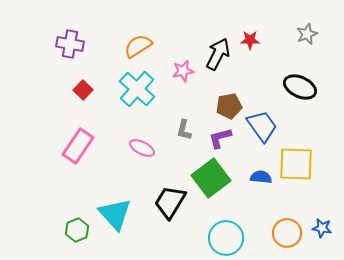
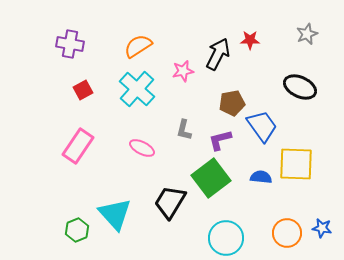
red square: rotated 18 degrees clockwise
brown pentagon: moved 3 px right, 3 px up
purple L-shape: moved 2 px down
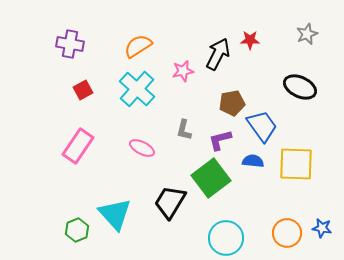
blue semicircle: moved 8 px left, 16 px up
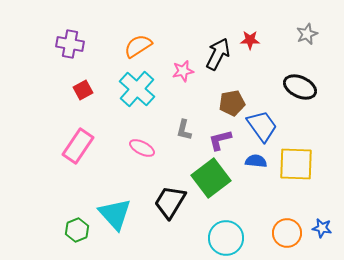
blue semicircle: moved 3 px right
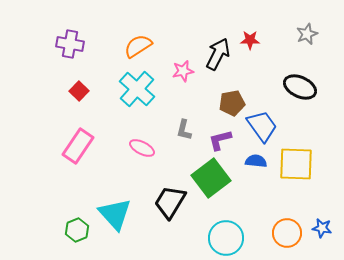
red square: moved 4 px left, 1 px down; rotated 18 degrees counterclockwise
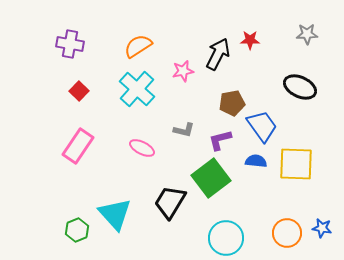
gray star: rotated 20 degrees clockwise
gray L-shape: rotated 90 degrees counterclockwise
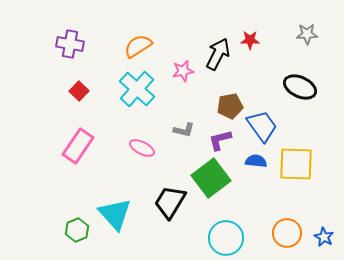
brown pentagon: moved 2 px left, 3 px down
blue star: moved 2 px right, 9 px down; rotated 18 degrees clockwise
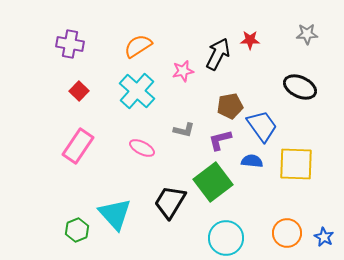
cyan cross: moved 2 px down
blue semicircle: moved 4 px left
green square: moved 2 px right, 4 px down
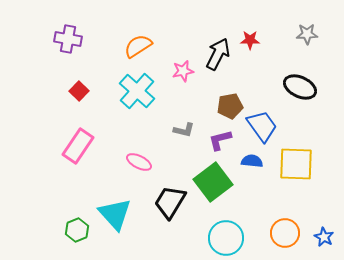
purple cross: moved 2 px left, 5 px up
pink ellipse: moved 3 px left, 14 px down
orange circle: moved 2 px left
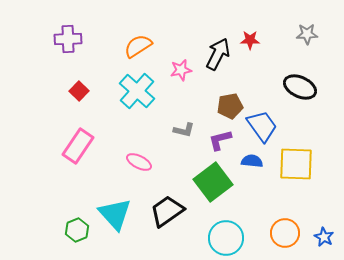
purple cross: rotated 12 degrees counterclockwise
pink star: moved 2 px left, 1 px up
black trapezoid: moved 3 px left, 9 px down; rotated 24 degrees clockwise
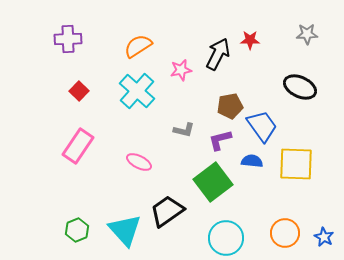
cyan triangle: moved 10 px right, 16 px down
